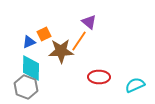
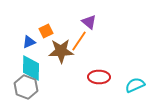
orange square: moved 2 px right, 3 px up
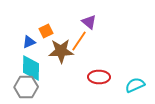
gray hexagon: rotated 20 degrees counterclockwise
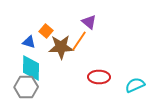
orange square: rotated 24 degrees counterclockwise
blue triangle: rotated 40 degrees clockwise
brown star: moved 4 px up
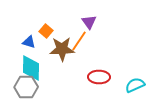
purple triangle: rotated 14 degrees clockwise
brown star: moved 1 px right, 2 px down
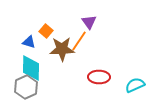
gray hexagon: rotated 25 degrees counterclockwise
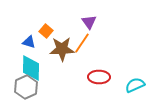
orange line: moved 3 px right, 2 px down
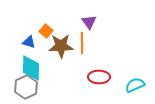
orange line: rotated 35 degrees counterclockwise
brown star: moved 1 px left, 3 px up
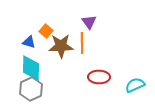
gray hexagon: moved 5 px right, 2 px down
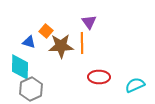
cyan diamond: moved 11 px left, 1 px up
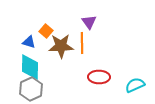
cyan diamond: moved 10 px right
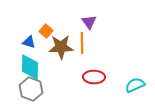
brown star: moved 1 px down
red ellipse: moved 5 px left
gray hexagon: rotated 15 degrees counterclockwise
